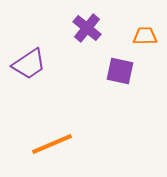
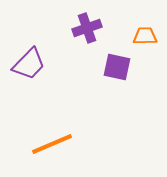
purple cross: rotated 32 degrees clockwise
purple trapezoid: rotated 12 degrees counterclockwise
purple square: moved 3 px left, 4 px up
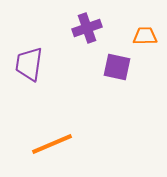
purple trapezoid: rotated 144 degrees clockwise
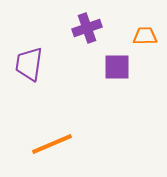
purple square: rotated 12 degrees counterclockwise
